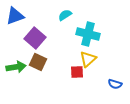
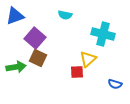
cyan semicircle: rotated 136 degrees counterclockwise
cyan cross: moved 15 px right
brown square: moved 4 px up
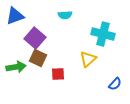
cyan semicircle: rotated 16 degrees counterclockwise
red square: moved 19 px left, 2 px down
blue semicircle: rotated 64 degrees counterclockwise
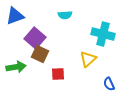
brown square: moved 2 px right, 4 px up
blue semicircle: moved 6 px left; rotated 112 degrees clockwise
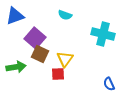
cyan semicircle: rotated 24 degrees clockwise
yellow triangle: moved 23 px left; rotated 12 degrees counterclockwise
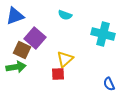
brown square: moved 18 px left, 4 px up
yellow triangle: rotated 12 degrees clockwise
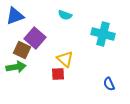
yellow triangle: rotated 36 degrees counterclockwise
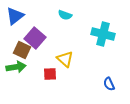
blue triangle: rotated 18 degrees counterclockwise
red square: moved 8 px left
